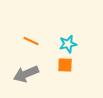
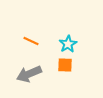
cyan star: rotated 18 degrees counterclockwise
gray arrow: moved 3 px right
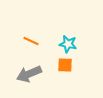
cyan star: rotated 30 degrees counterclockwise
